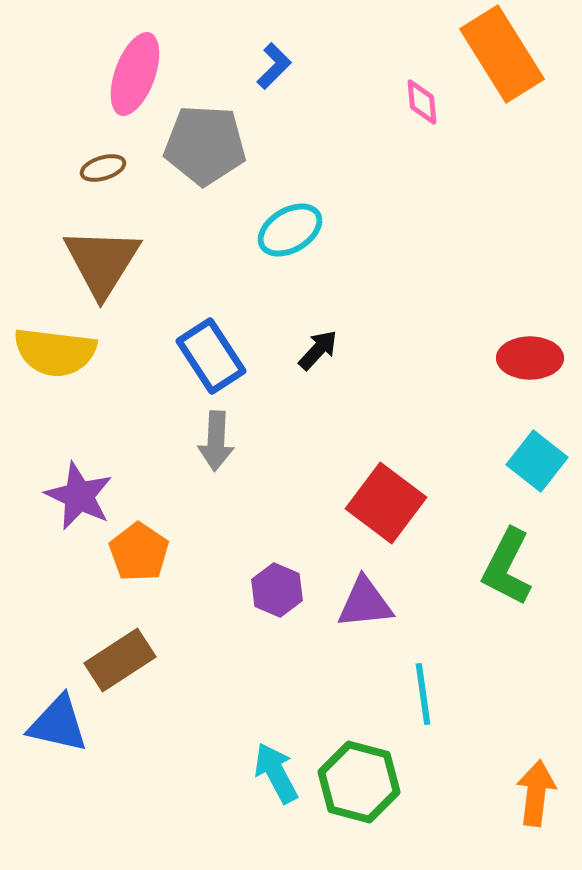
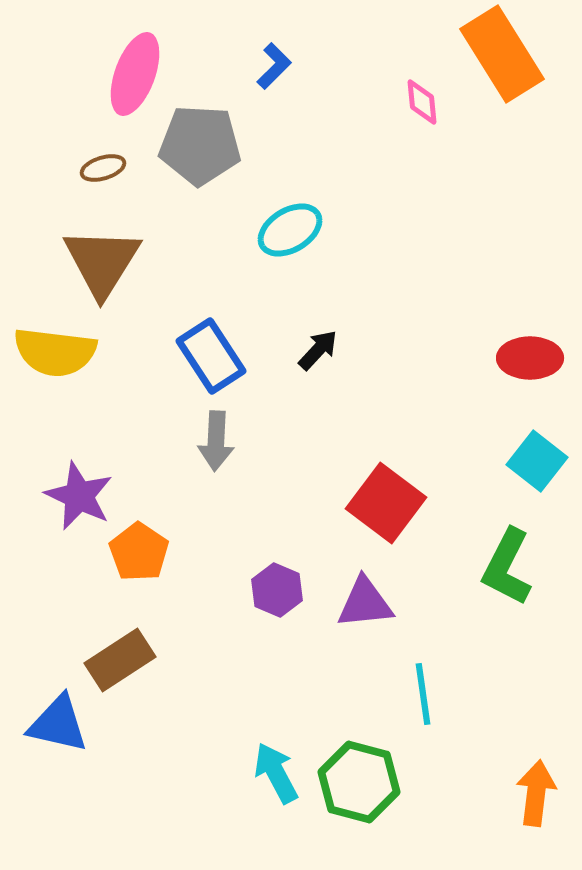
gray pentagon: moved 5 px left
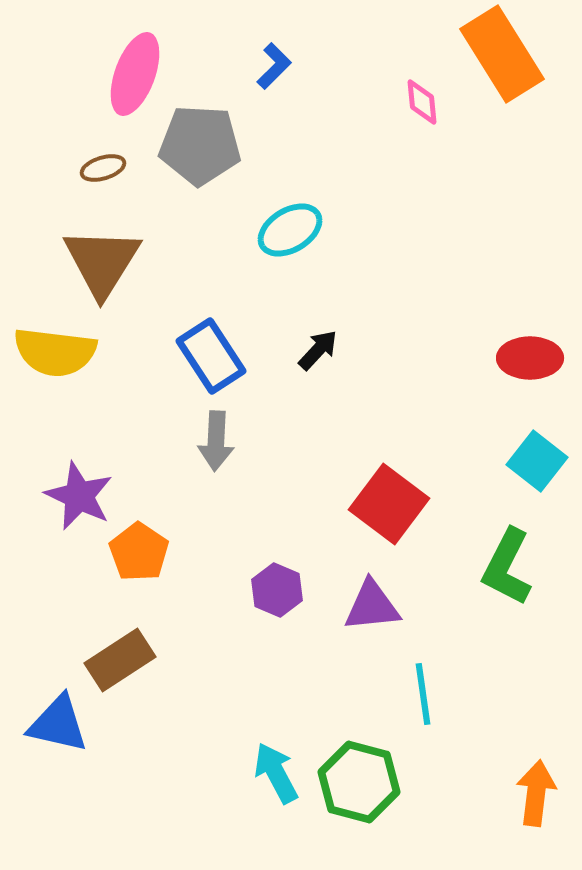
red square: moved 3 px right, 1 px down
purple triangle: moved 7 px right, 3 px down
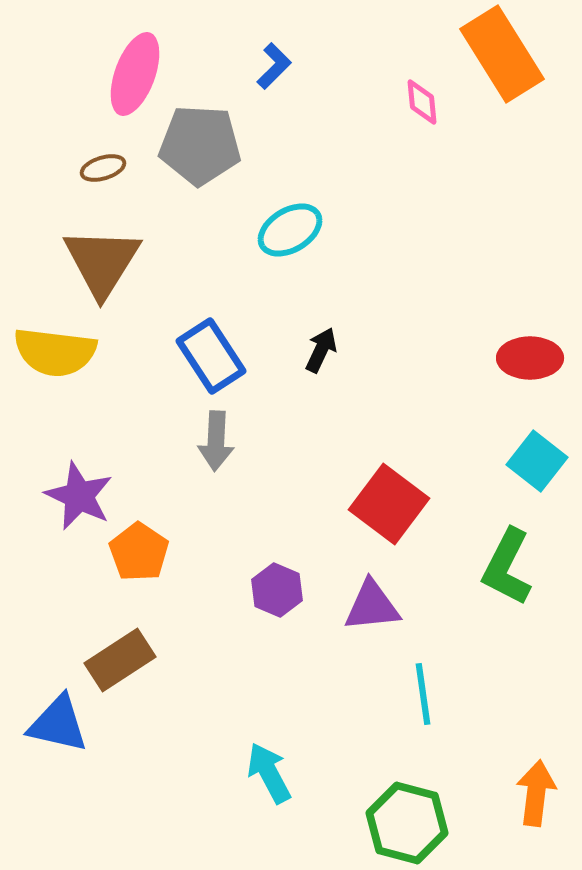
black arrow: moved 3 px right; rotated 18 degrees counterclockwise
cyan arrow: moved 7 px left
green hexagon: moved 48 px right, 41 px down
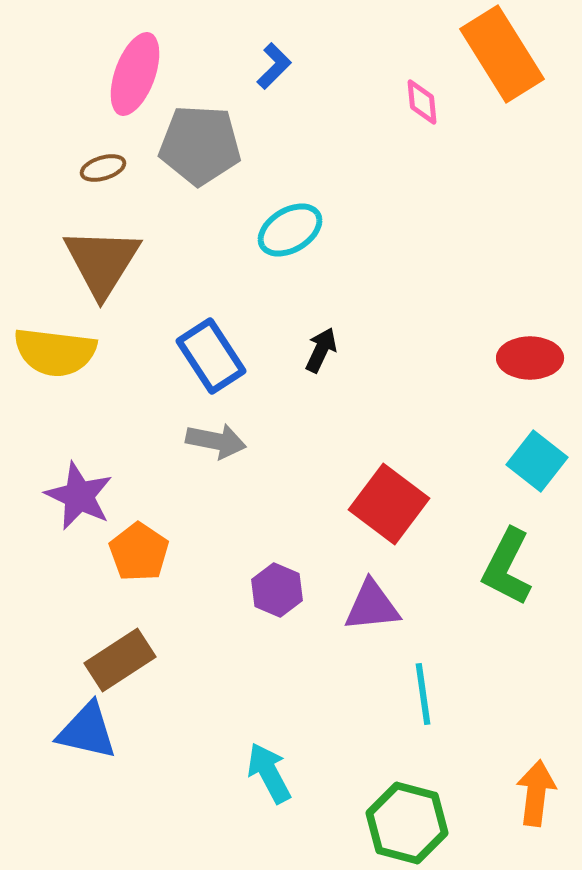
gray arrow: rotated 82 degrees counterclockwise
blue triangle: moved 29 px right, 7 px down
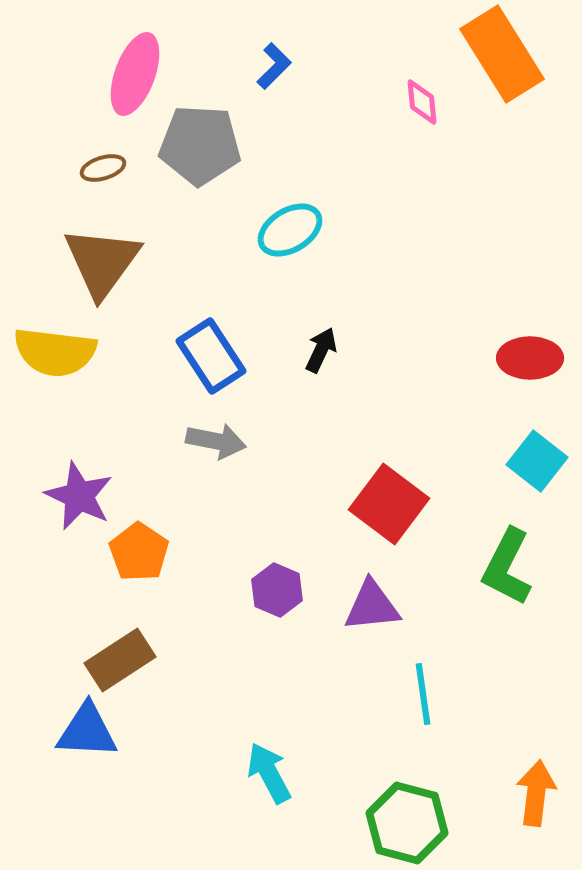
brown triangle: rotated 4 degrees clockwise
blue triangle: rotated 10 degrees counterclockwise
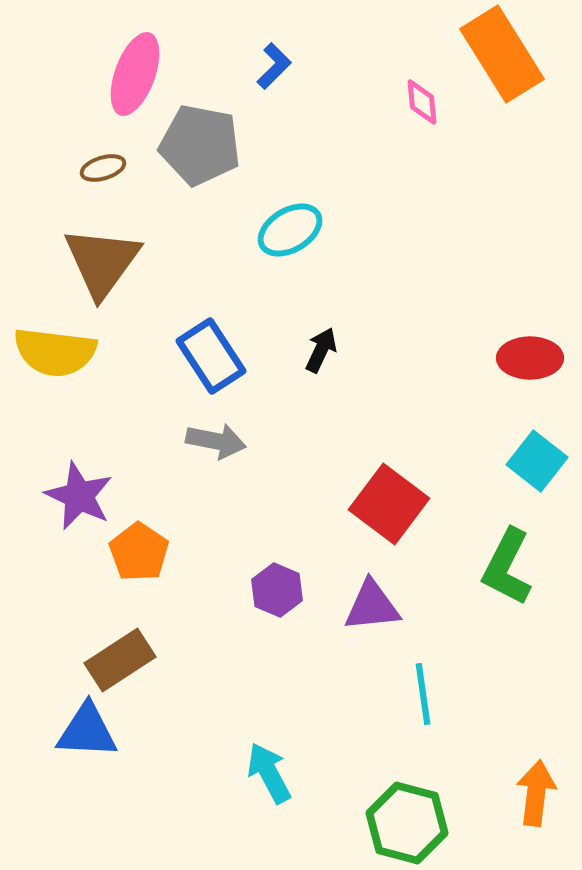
gray pentagon: rotated 8 degrees clockwise
